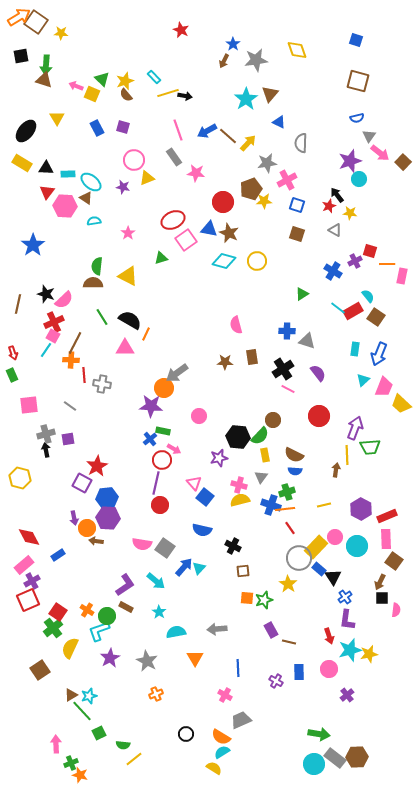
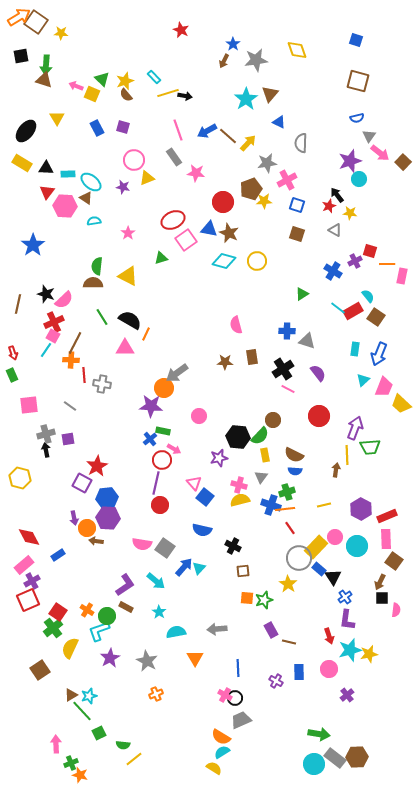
black circle at (186, 734): moved 49 px right, 36 px up
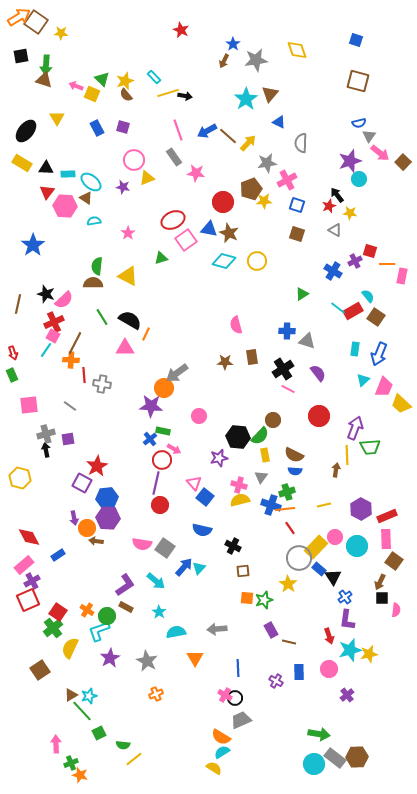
blue semicircle at (357, 118): moved 2 px right, 5 px down
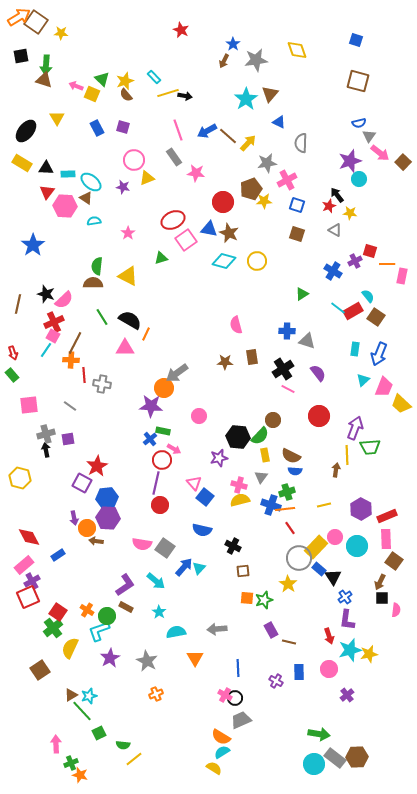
green rectangle at (12, 375): rotated 16 degrees counterclockwise
brown semicircle at (294, 455): moved 3 px left, 1 px down
red square at (28, 600): moved 3 px up
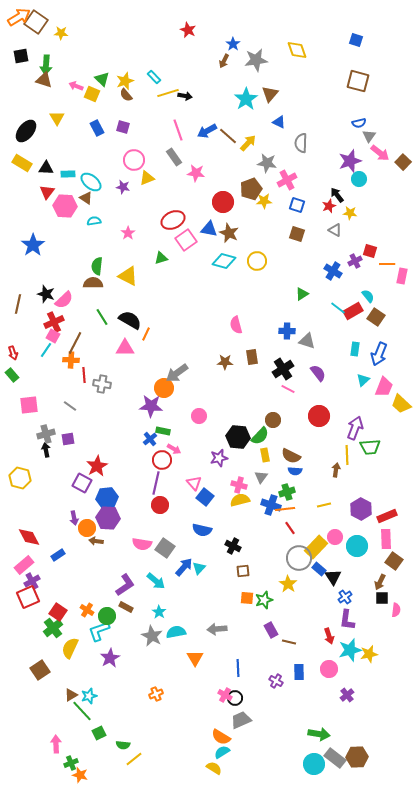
red star at (181, 30): moved 7 px right
gray star at (267, 163): rotated 18 degrees clockwise
gray star at (147, 661): moved 5 px right, 25 px up
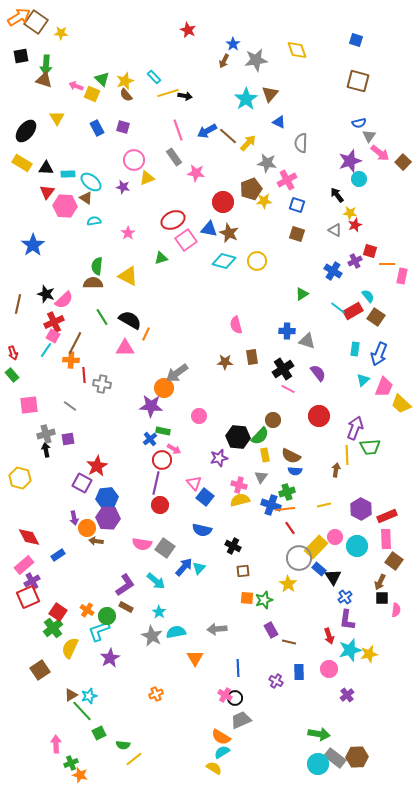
red star at (329, 206): moved 26 px right, 19 px down
cyan circle at (314, 764): moved 4 px right
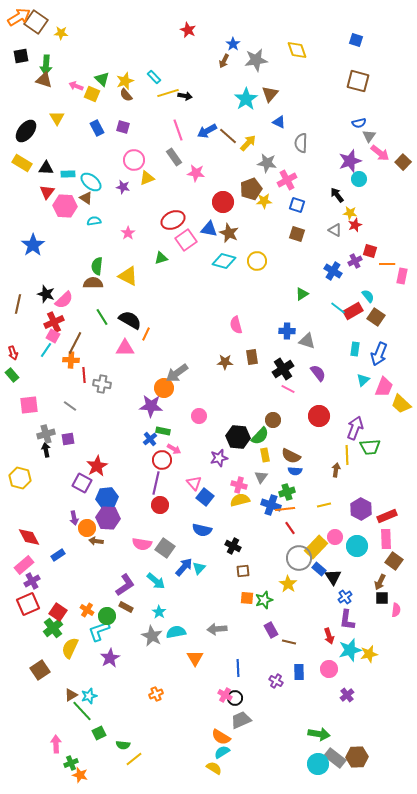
red square at (28, 597): moved 7 px down
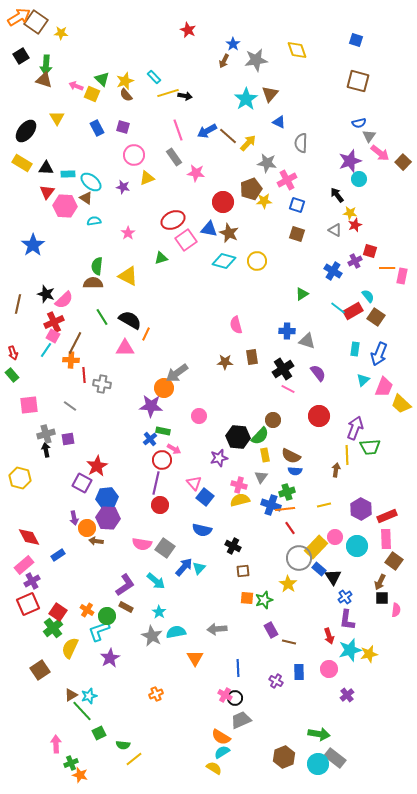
black square at (21, 56): rotated 21 degrees counterclockwise
pink circle at (134, 160): moved 5 px up
orange line at (387, 264): moved 4 px down
brown hexagon at (357, 757): moved 73 px left; rotated 20 degrees counterclockwise
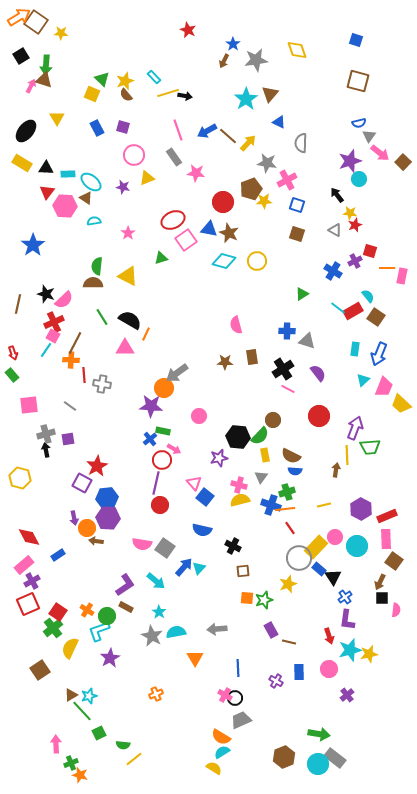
pink arrow at (76, 86): moved 45 px left; rotated 96 degrees clockwise
yellow star at (288, 584): rotated 18 degrees clockwise
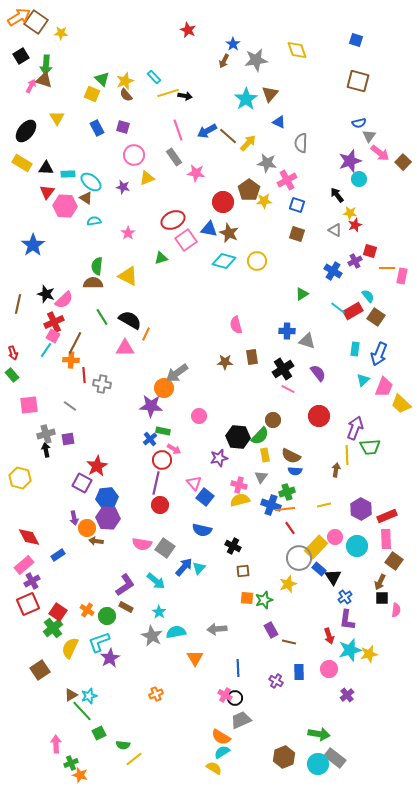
brown pentagon at (251, 189): moved 2 px left, 1 px down; rotated 15 degrees counterclockwise
cyan L-shape at (99, 631): moved 11 px down
